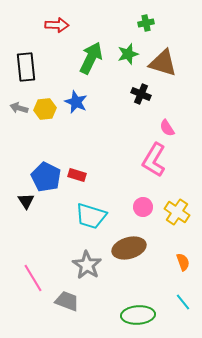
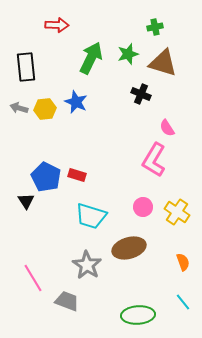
green cross: moved 9 px right, 4 px down
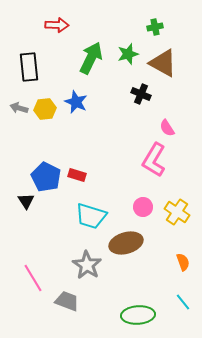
brown triangle: rotated 12 degrees clockwise
black rectangle: moved 3 px right
brown ellipse: moved 3 px left, 5 px up
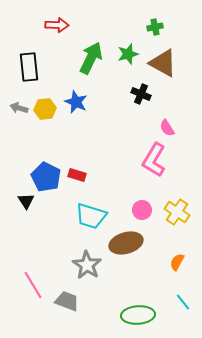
pink circle: moved 1 px left, 3 px down
orange semicircle: moved 6 px left; rotated 132 degrees counterclockwise
pink line: moved 7 px down
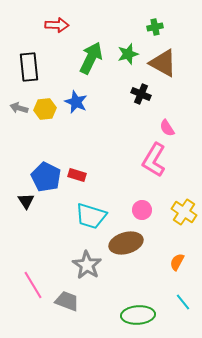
yellow cross: moved 7 px right
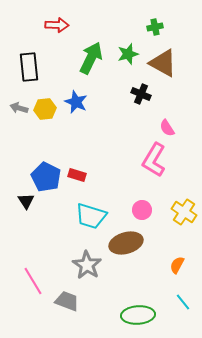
orange semicircle: moved 3 px down
pink line: moved 4 px up
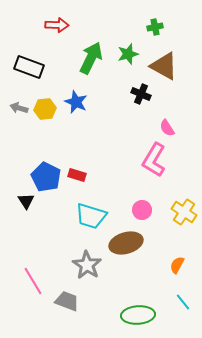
brown triangle: moved 1 px right, 3 px down
black rectangle: rotated 64 degrees counterclockwise
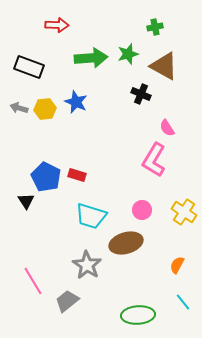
green arrow: rotated 60 degrees clockwise
gray trapezoid: rotated 60 degrees counterclockwise
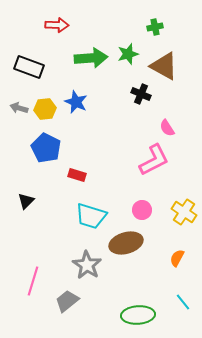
pink L-shape: rotated 148 degrees counterclockwise
blue pentagon: moved 29 px up
black triangle: rotated 18 degrees clockwise
orange semicircle: moved 7 px up
pink line: rotated 48 degrees clockwise
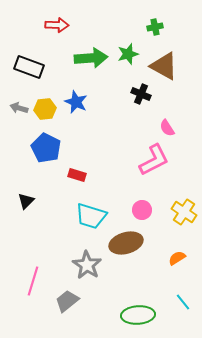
orange semicircle: rotated 30 degrees clockwise
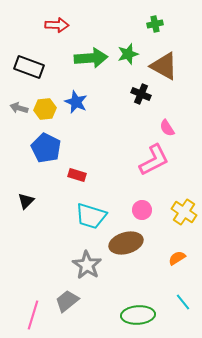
green cross: moved 3 px up
pink line: moved 34 px down
